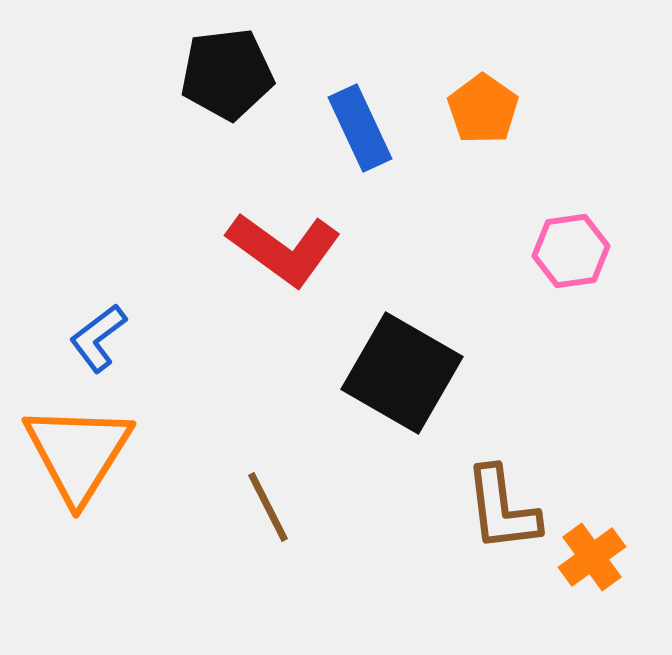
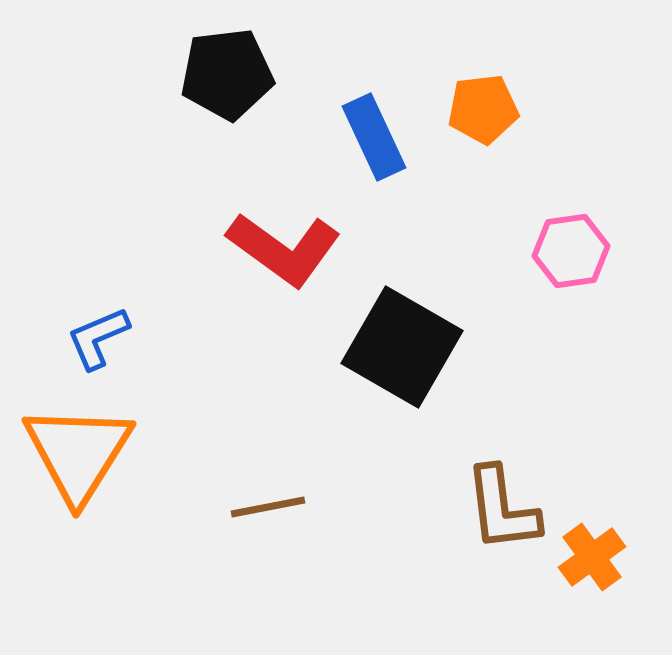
orange pentagon: rotated 30 degrees clockwise
blue rectangle: moved 14 px right, 9 px down
blue L-shape: rotated 14 degrees clockwise
black square: moved 26 px up
brown line: rotated 74 degrees counterclockwise
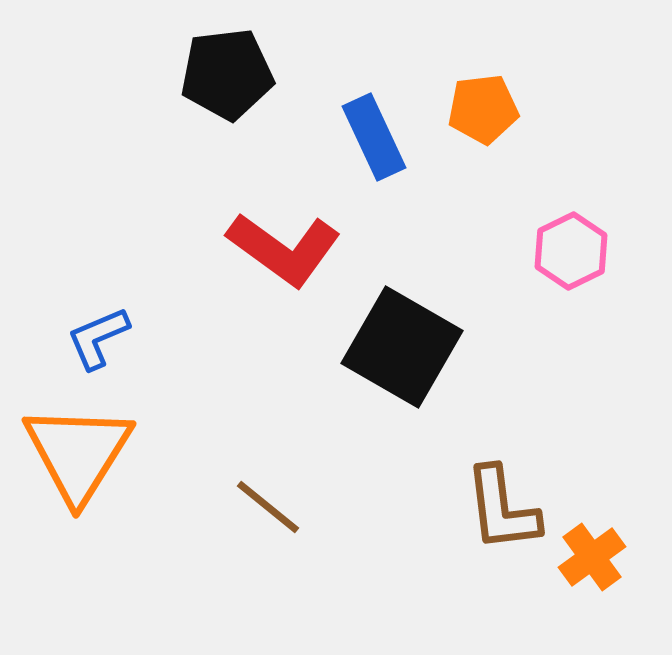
pink hexagon: rotated 18 degrees counterclockwise
brown line: rotated 50 degrees clockwise
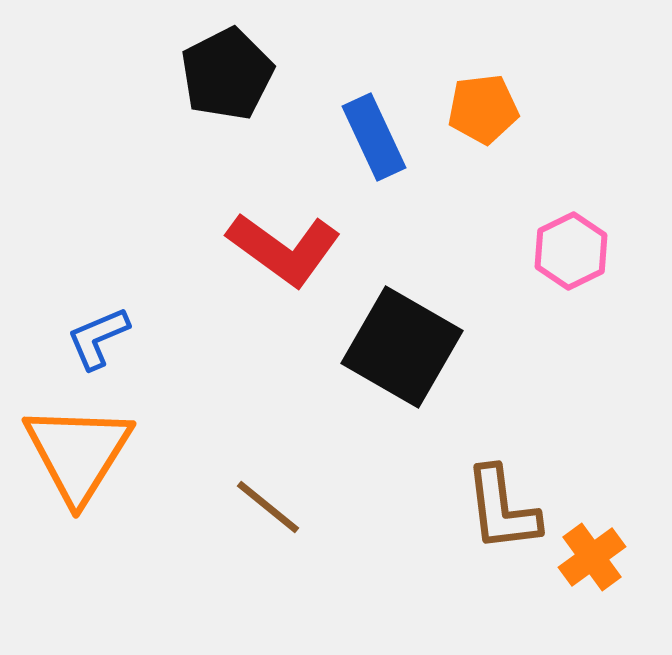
black pentagon: rotated 20 degrees counterclockwise
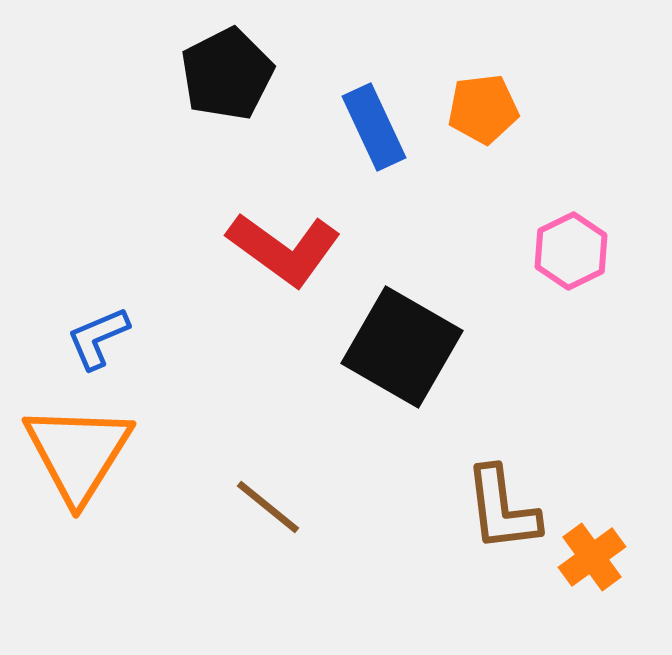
blue rectangle: moved 10 px up
